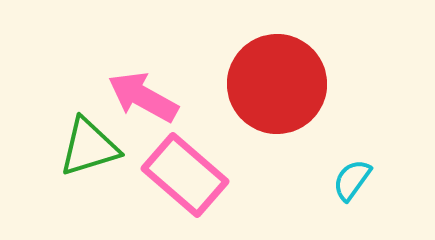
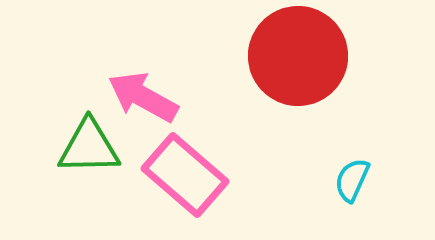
red circle: moved 21 px right, 28 px up
green triangle: rotated 16 degrees clockwise
cyan semicircle: rotated 12 degrees counterclockwise
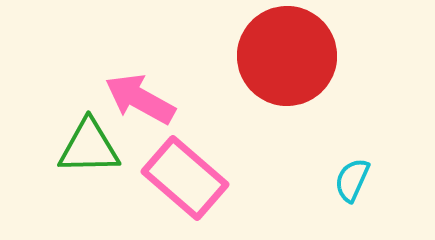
red circle: moved 11 px left
pink arrow: moved 3 px left, 2 px down
pink rectangle: moved 3 px down
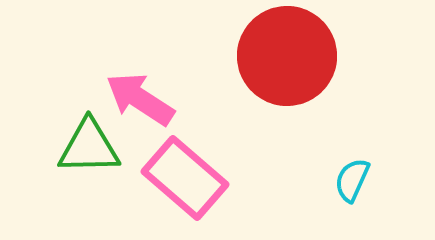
pink arrow: rotated 4 degrees clockwise
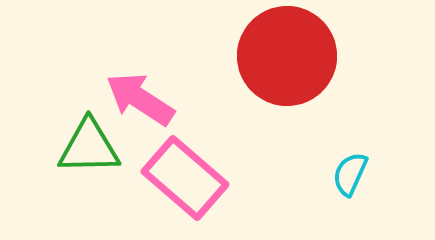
cyan semicircle: moved 2 px left, 6 px up
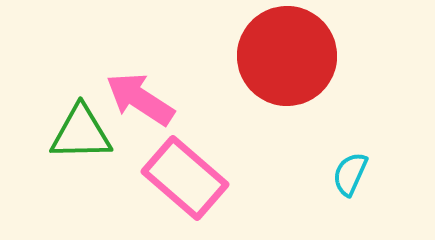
green triangle: moved 8 px left, 14 px up
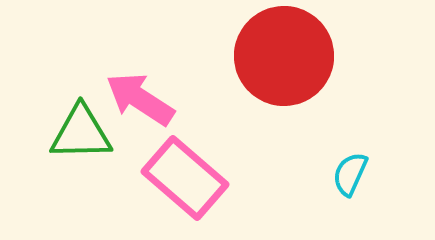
red circle: moved 3 px left
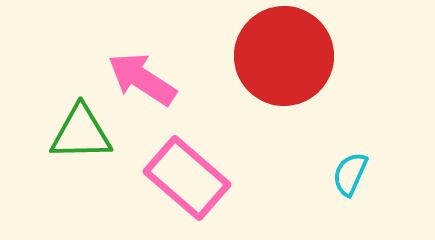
pink arrow: moved 2 px right, 20 px up
pink rectangle: moved 2 px right
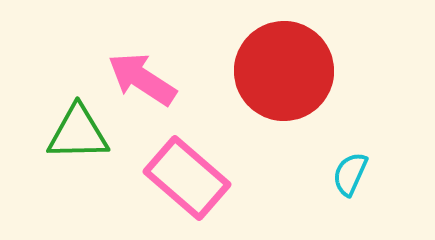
red circle: moved 15 px down
green triangle: moved 3 px left
